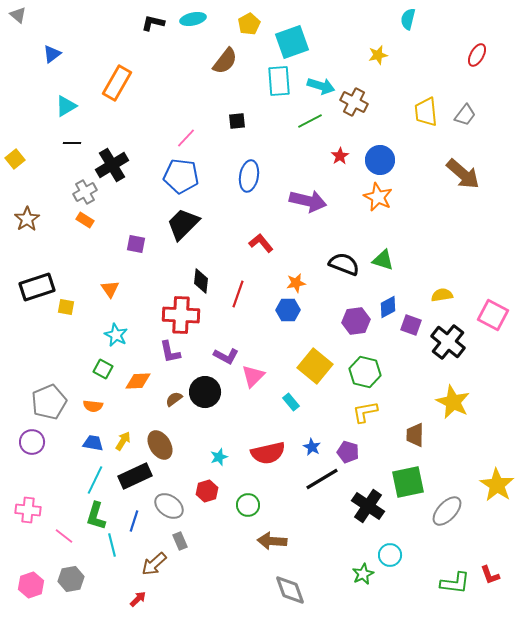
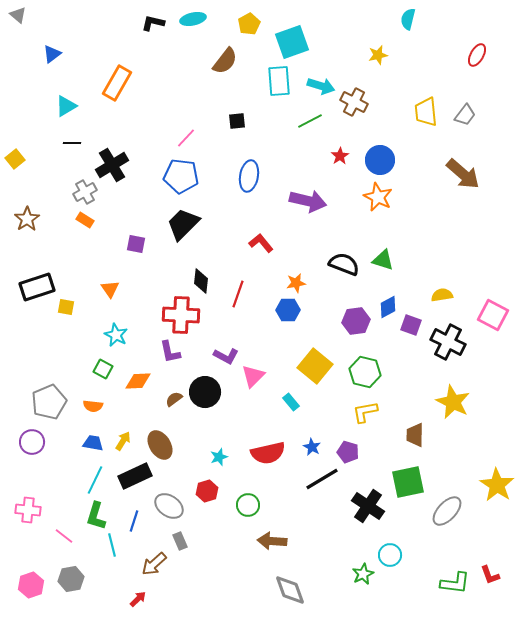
black cross at (448, 342): rotated 12 degrees counterclockwise
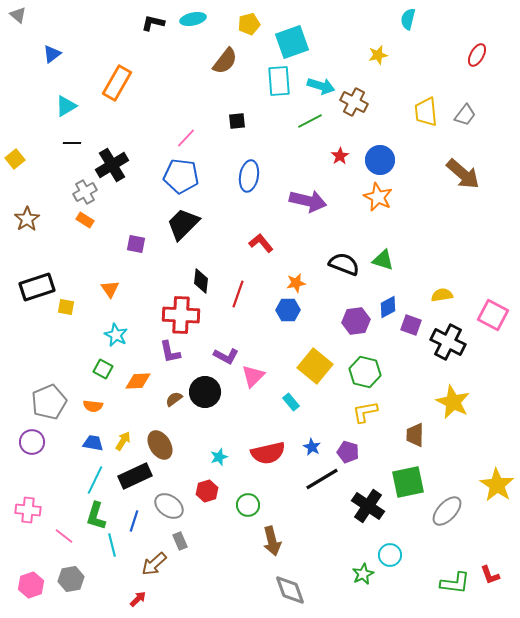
yellow pentagon at (249, 24): rotated 15 degrees clockwise
brown arrow at (272, 541): rotated 108 degrees counterclockwise
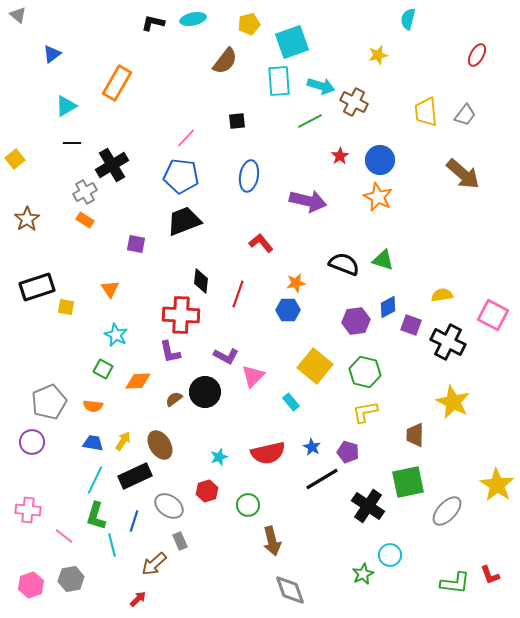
black trapezoid at (183, 224): moved 1 px right, 3 px up; rotated 24 degrees clockwise
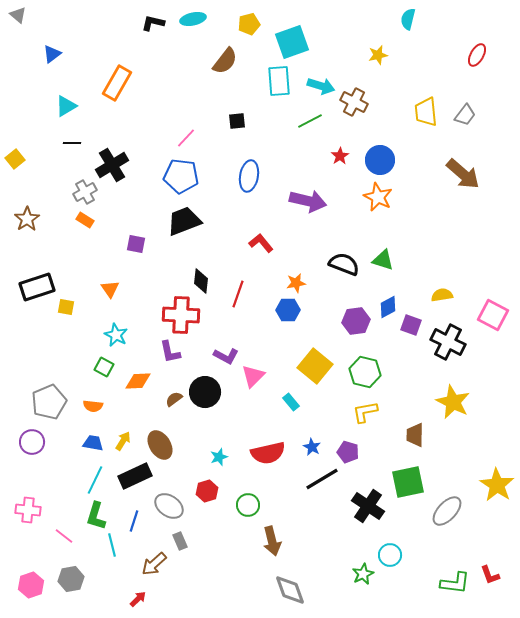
green square at (103, 369): moved 1 px right, 2 px up
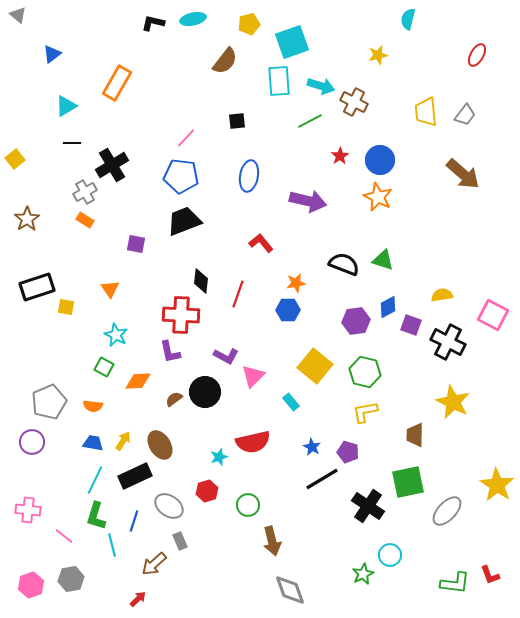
red semicircle at (268, 453): moved 15 px left, 11 px up
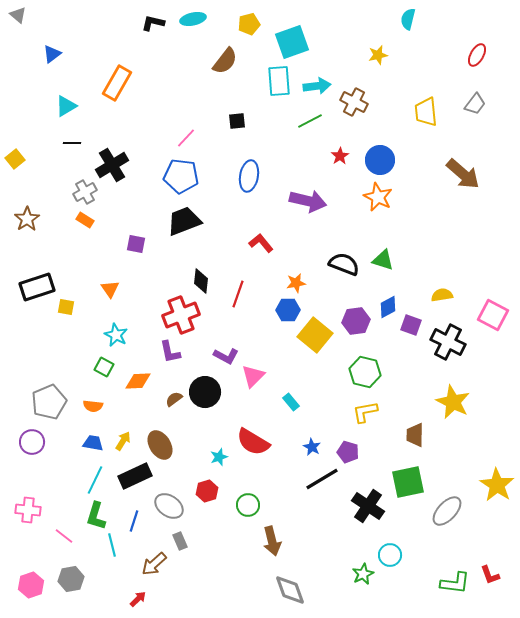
cyan arrow at (321, 86): moved 4 px left; rotated 24 degrees counterclockwise
gray trapezoid at (465, 115): moved 10 px right, 11 px up
red cross at (181, 315): rotated 24 degrees counterclockwise
yellow square at (315, 366): moved 31 px up
red semicircle at (253, 442): rotated 44 degrees clockwise
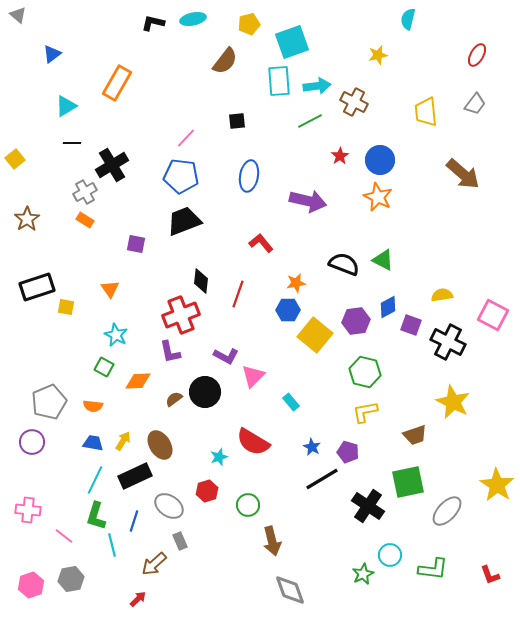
green triangle at (383, 260): rotated 10 degrees clockwise
brown trapezoid at (415, 435): rotated 110 degrees counterclockwise
green L-shape at (455, 583): moved 22 px left, 14 px up
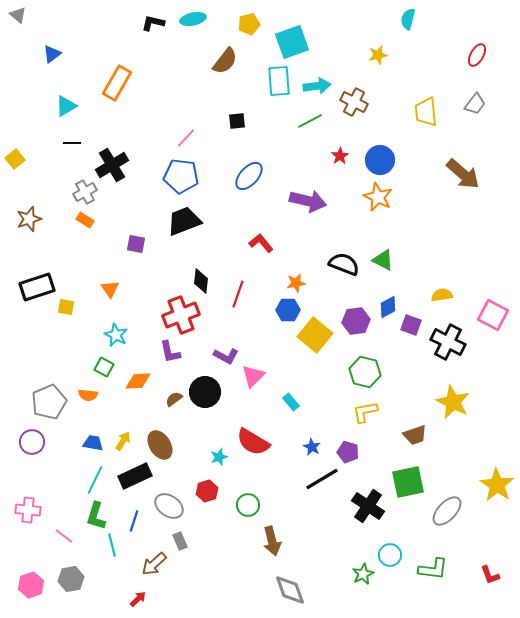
blue ellipse at (249, 176): rotated 32 degrees clockwise
brown star at (27, 219): moved 2 px right; rotated 15 degrees clockwise
orange semicircle at (93, 406): moved 5 px left, 11 px up
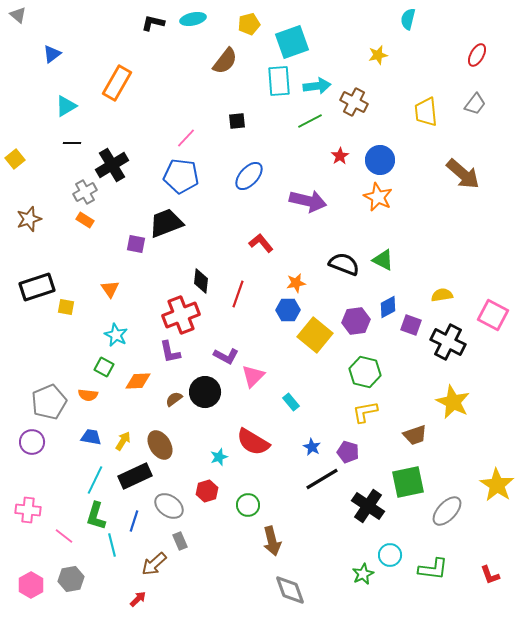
black trapezoid at (184, 221): moved 18 px left, 2 px down
blue trapezoid at (93, 443): moved 2 px left, 6 px up
pink hexagon at (31, 585): rotated 10 degrees counterclockwise
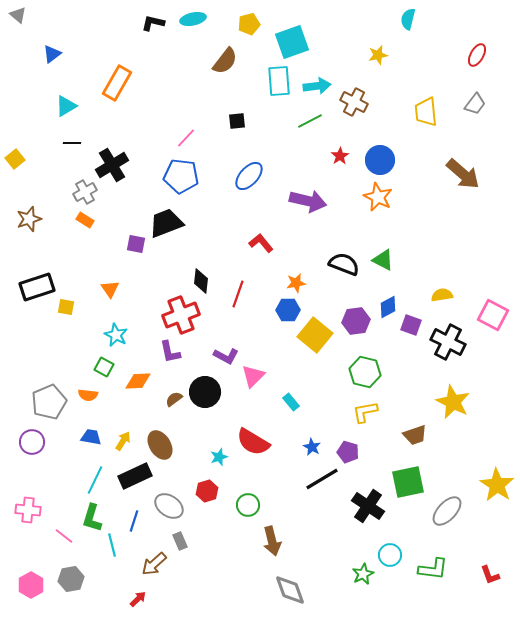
green L-shape at (96, 516): moved 4 px left, 2 px down
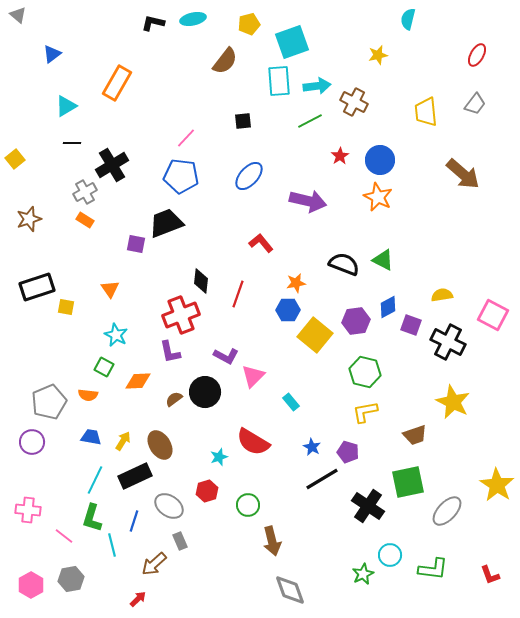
black square at (237, 121): moved 6 px right
